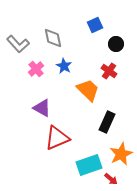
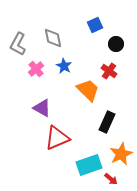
gray L-shape: rotated 70 degrees clockwise
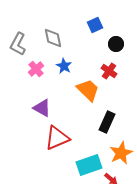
orange star: moved 1 px up
